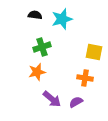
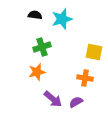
purple arrow: moved 1 px right
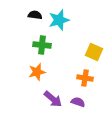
cyan star: moved 3 px left, 1 px down
green cross: moved 2 px up; rotated 24 degrees clockwise
yellow square: rotated 12 degrees clockwise
purple semicircle: moved 2 px right; rotated 48 degrees clockwise
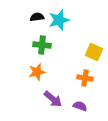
black semicircle: moved 2 px right, 2 px down; rotated 16 degrees counterclockwise
purple semicircle: moved 2 px right, 4 px down
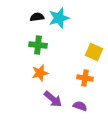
cyan star: moved 2 px up
green cross: moved 4 px left
orange star: moved 3 px right, 1 px down
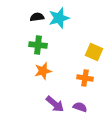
orange star: moved 3 px right, 2 px up
purple arrow: moved 2 px right, 5 px down
purple semicircle: moved 1 px down
